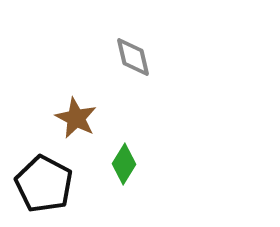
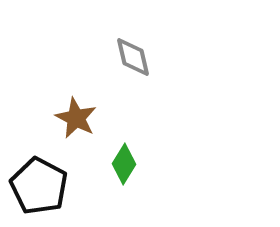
black pentagon: moved 5 px left, 2 px down
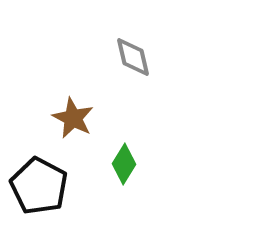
brown star: moved 3 px left
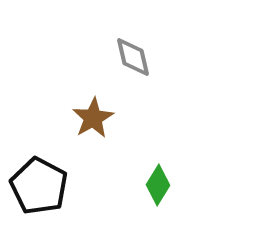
brown star: moved 20 px right; rotated 15 degrees clockwise
green diamond: moved 34 px right, 21 px down
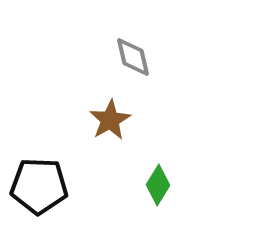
brown star: moved 17 px right, 2 px down
black pentagon: rotated 26 degrees counterclockwise
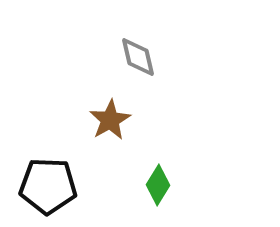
gray diamond: moved 5 px right
black pentagon: moved 9 px right
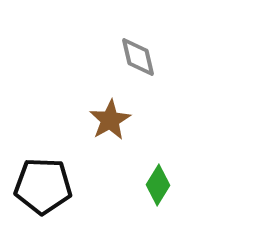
black pentagon: moved 5 px left
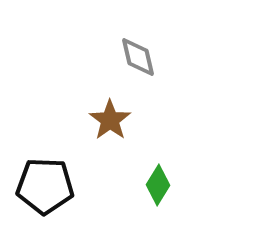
brown star: rotated 6 degrees counterclockwise
black pentagon: moved 2 px right
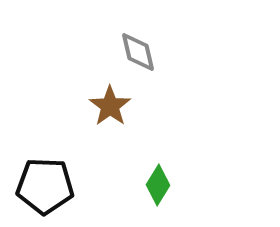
gray diamond: moved 5 px up
brown star: moved 14 px up
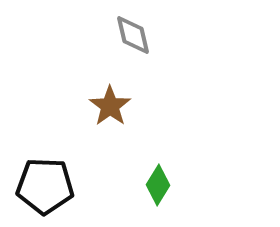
gray diamond: moved 5 px left, 17 px up
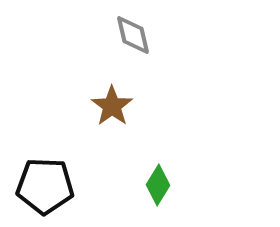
brown star: moved 2 px right
